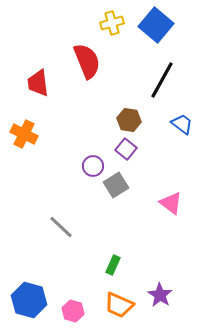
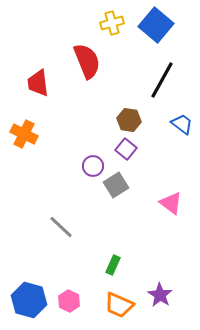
pink hexagon: moved 4 px left, 10 px up; rotated 10 degrees clockwise
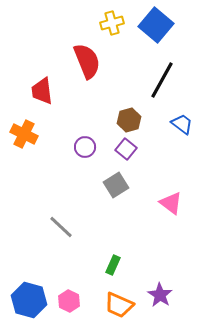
red trapezoid: moved 4 px right, 8 px down
brown hexagon: rotated 25 degrees counterclockwise
purple circle: moved 8 px left, 19 px up
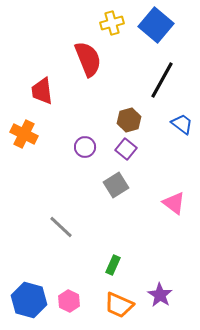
red semicircle: moved 1 px right, 2 px up
pink triangle: moved 3 px right
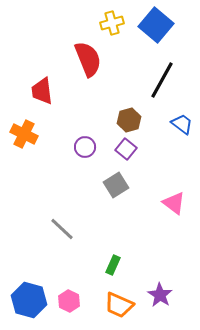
gray line: moved 1 px right, 2 px down
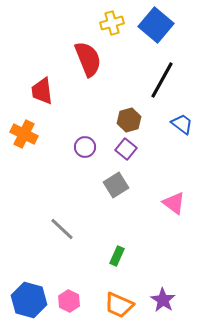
green rectangle: moved 4 px right, 9 px up
purple star: moved 3 px right, 5 px down
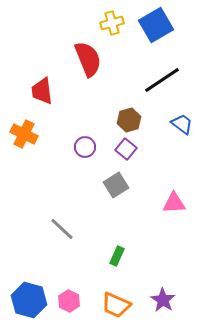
blue square: rotated 20 degrees clockwise
black line: rotated 27 degrees clockwise
pink triangle: rotated 40 degrees counterclockwise
orange trapezoid: moved 3 px left
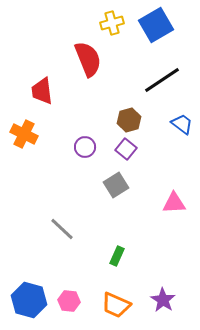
pink hexagon: rotated 20 degrees counterclockwise
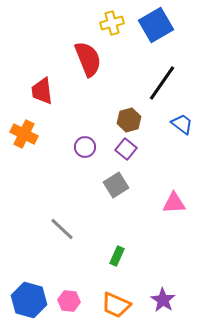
black line: moved 3 px down; rotated 21 degrees counterclockwise
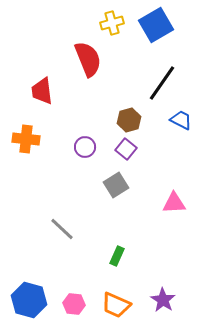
blue trapezoid: moved 1 px left, 4 px up; rotated 10 degrees counterclockwise
orange cross: moved 2 px right, 5 px down; rotated 20 degrees counterclockwise
pink hexagon: moved 5 px right, 3 px down
